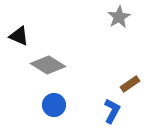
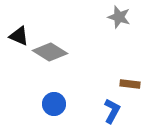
gray star: rotated 25 degrees counterclockwise
gray diamond: moved 2 px right, 13 px up
brown rectangle: rotated 42 degrees clockwise
blue circle: moved 1 px up
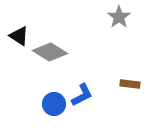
gray star: rotated 20 degrees clockwise
black triangle: rotated 10 degrees clockwise
blue L-shape: moved 30 px left, 16 px up; rotated 35 degrees clockwise
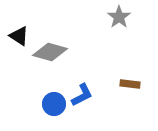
gray diamond: rotated 16 degrees counterclockwise
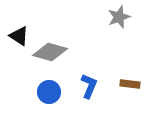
gray star: rotated 15 degrees clockwise
blue L-shape: moved 7 px right, 9 px up; rotated 40 degrees counterclockwise
blue circle: moved 5 px left, 12 px up
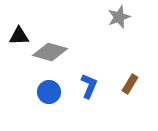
black triangle: rotated 35 degrees counterclockwise
brown rectangle: rotated 66 degrees counterclockwise
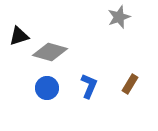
black triangle: rotated 15 degrees counterclockwise
blue circle: moved 2 px left, 4 px up
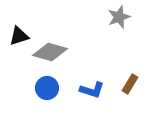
blue L-shape: moved 3 px right, 4 px down; rotated 85 degrees clockwise
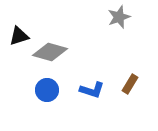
blue circle: moved 2 px down
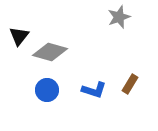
black triangle: rotated 35 degrees counterclockwise
blue L-shape: moved 2 px right
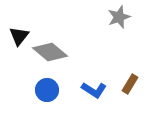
gray diamond: rotated 24 degrees clockwise
blue L-shape: rotated 15 degrees clockwise
